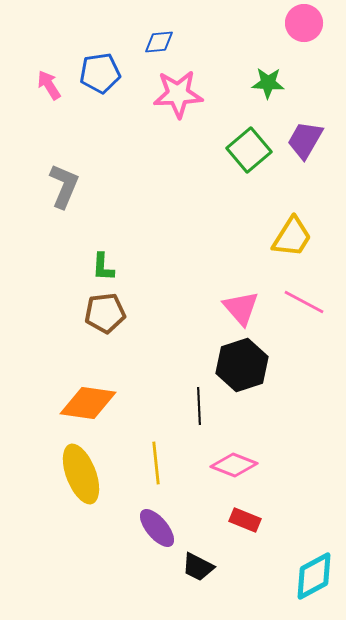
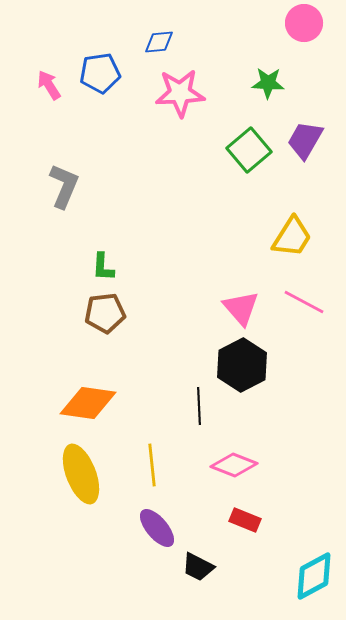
pink star: moved 2 px right, 1 px up
black hexagon: rotated 9 degrees counterclockwise
yellow line: moved 4 px left, 2 px down
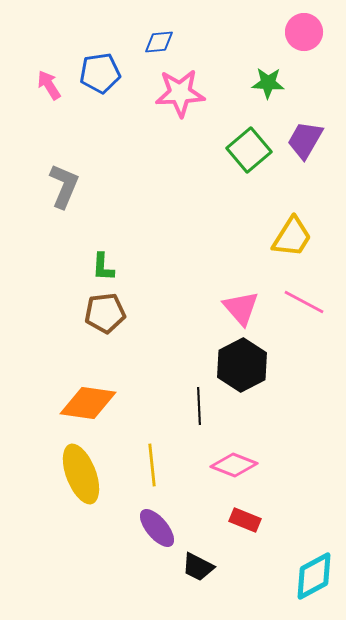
pink circle: moved 9 px down
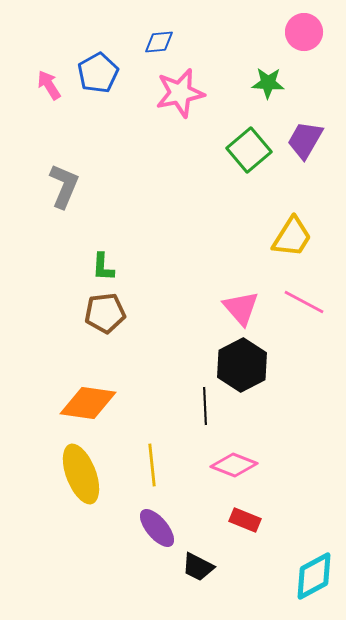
blue pentagon: moved 2 px left; rotated 21 degrees counterclockwise
pink star: rotated 9 degrees counterclockwise
black line: moved 6 px right
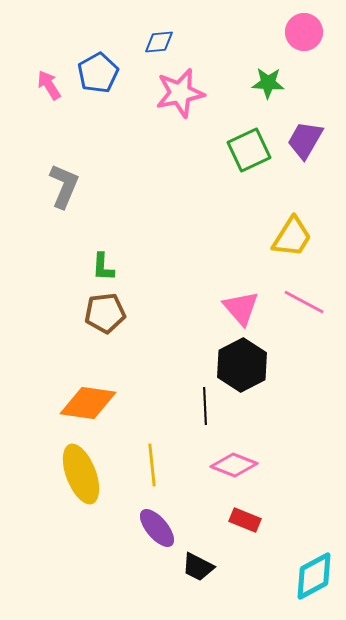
green square: rotated 15 degrees clockwise
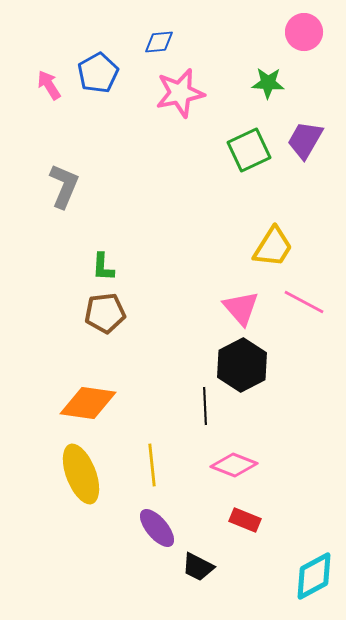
yellow trapezoid: moved 19 px left, 10 px down
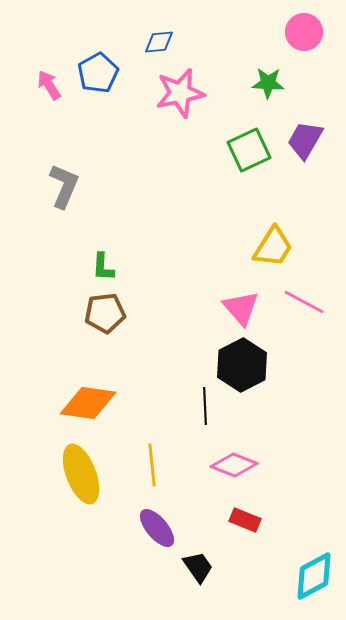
black trapezoid: rotated 152 degrees counterclockwise
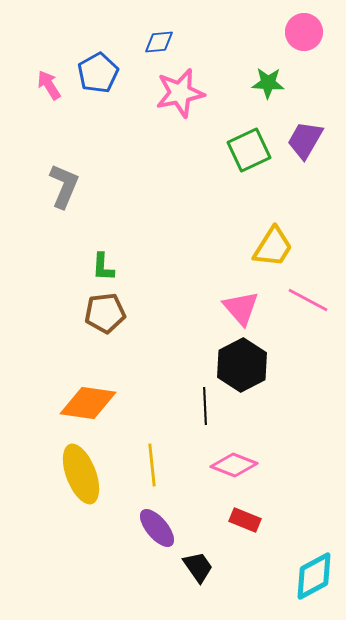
pink line: moved 4 px right, 2 px up
